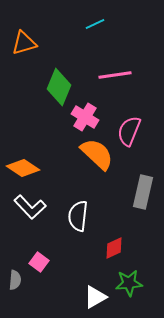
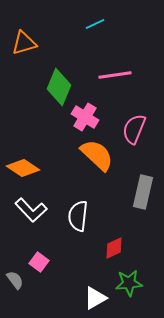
pink semicircle: moved 5 px right, 2 px up
orange semicircle: moved 1 px down
white L-shape: moved 1 px right, 3 px down
gray semicircle: rotated 42 degrees counterclockwise
white triangle: moved 1 px down
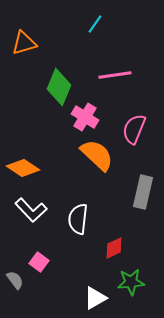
cyan line: rotated 30 degrees counterclockwise
white semicircle: moved 3 px down
green star: moved 2 px right, 1 px up
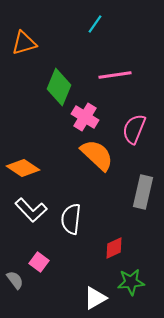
white semicircle: moved 7 px left
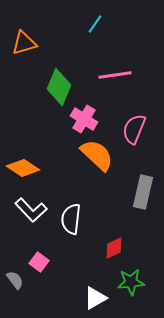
pink cross: moved 1 px left, 2 px down
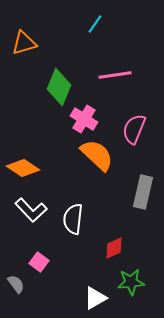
white semicircle: moved 2 px right
gray semicircle: moved 1 px right, 4 px down
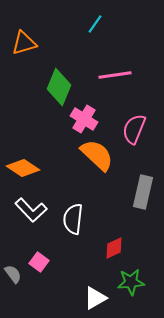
gray semicircle: moved 3 px left, 10 px up
